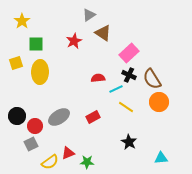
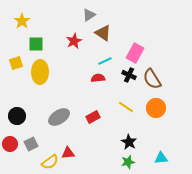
pink rectangle: moved 6 px right; rotated 18 degrees counterclockwise
cyan line: moved 11 px left, 28 px up
orange circle: moved 3 px left, 6 px down
red circle: moved 25 px left, 18 px down
red triangle: rotated 16 degrees clockwise
green star: moved 41 px right; rotated 16 degrees counterclockwise
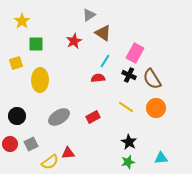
cyan line: rotated 32 degrees counterclockwise
yellow ellipse: moved 8 px down
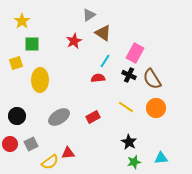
green square: moved 4 px left
green star: moved 6 px right
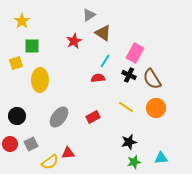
green square: moved 2 px down
gray ellipse: rotated 20 degrees counterclockwise
black star: rotated 28 degrees clockwise
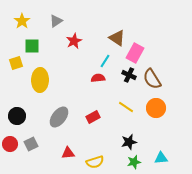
gray triangle: moved 33 px left, 6 px down
brown triangle: moved 14 px right, 5 px down
yellow semicircle: moved 45 px right; rotated 18 degrees clockwise
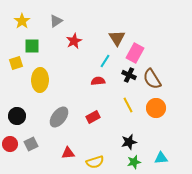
brown triangle: rotated 24 degrees clockwise
red semicircle: moved 3 px down
yellow line: moved 2 px right, 2 px up; rotated 28 degrees clockwise
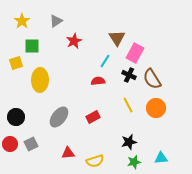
black circle: moved 1 px left, 1 px down
yellow semicircle: moved 1 px up
